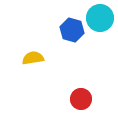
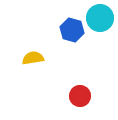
red circle: moved 1 px left, 3 px up
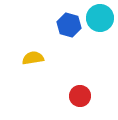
blue hexagon: moved 3 px left, 5 px up
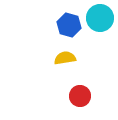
yellow semicircle: moved 32 px right
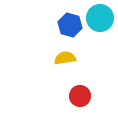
blue hexagon: moved 1 px right
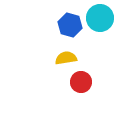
yellow semicircle: moved 1 px right
red circle: moved 1 px right, 14 px up
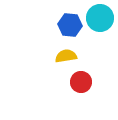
blue hexagon: rotated 10 degrees counterclockwise
yellow semicircle: moved 2 px up
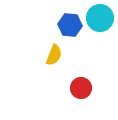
yellow semicircle: moved 12 px left, 1 px up; rotated 120 degrees clockwise
red circle: moved 6 px down
